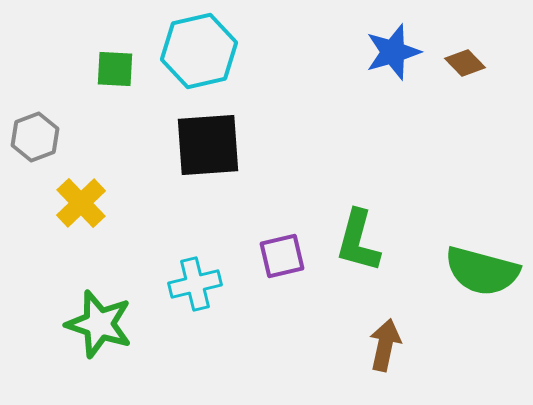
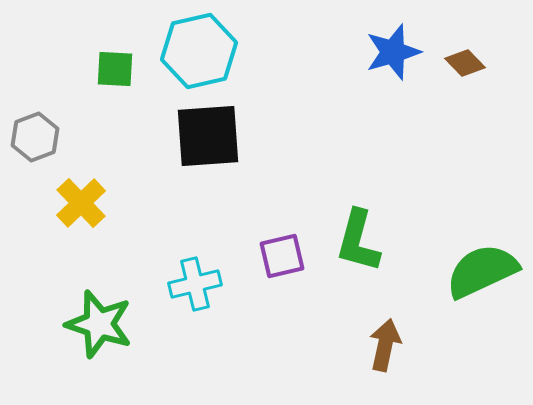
black square: moved 9 px up
green semicircle: rotated 140 degrees clockwise
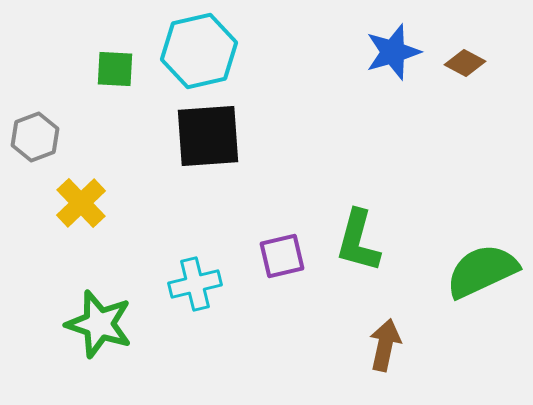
brown diamond: rotated 18 degrees counterclockwise
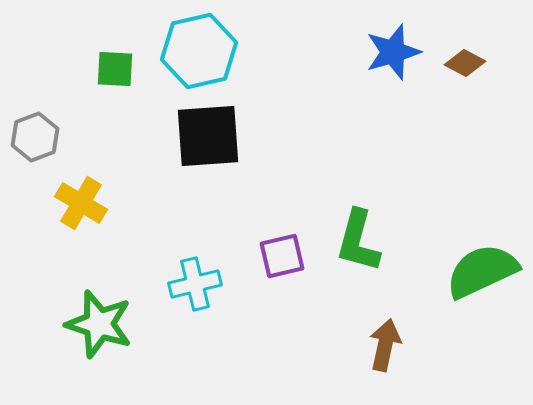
yellow cross: rotated 15 degrees counterclockwise
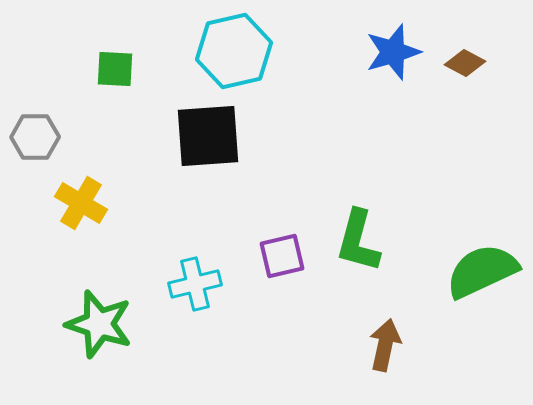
cyan hexagon: moved 35 px right
gray hexagon: rotated 21 degrees clockwise
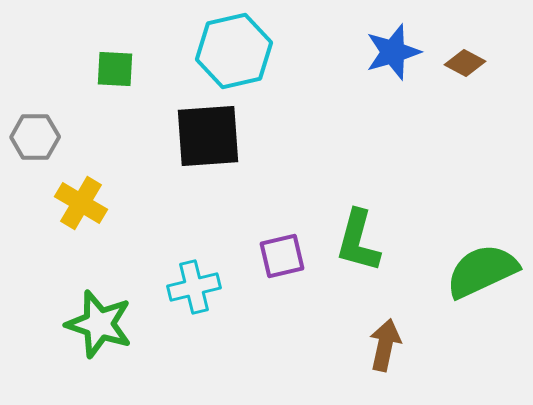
cyan cross: moved 1 px left, 3 px down
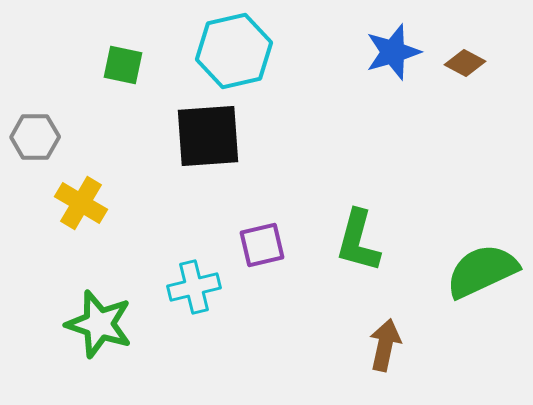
green square: moved 8 px right, 4 px up; rotated 9 degrees clockwise
purple square: moved 20 px left, 11 px up
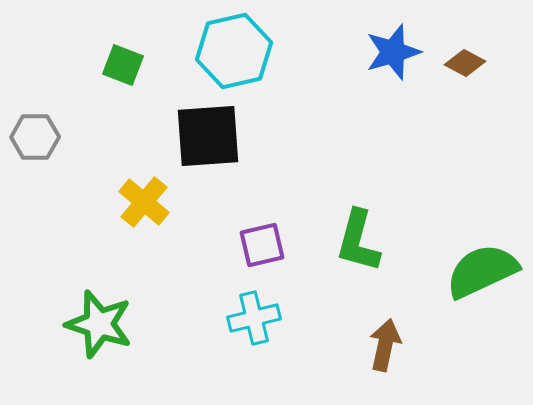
green square: rotated 9 degrees clockwise
yellow cross: moved 63 px right, 1 px up; rotated 9 degrees clockwise
cyan cross: moved 60 px right, 31 px down
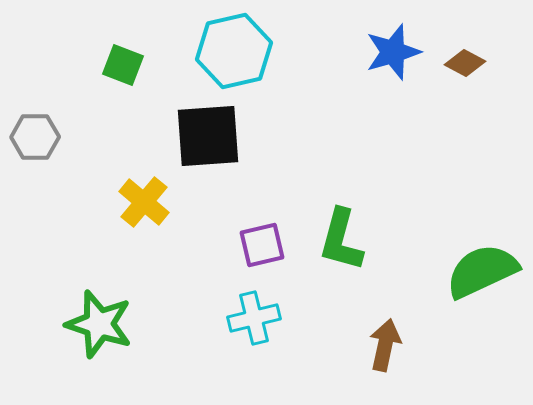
green L-shape: moved 17 px left, 1 px up
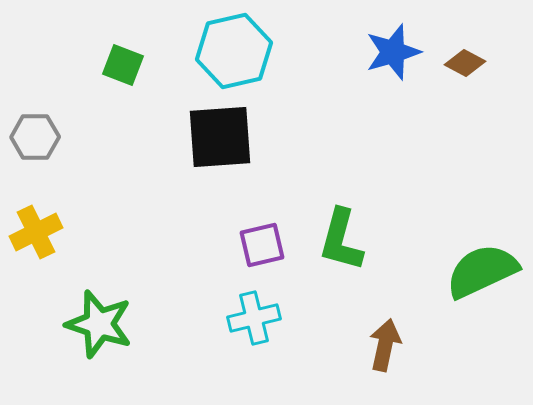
black square: moved 12 px right, 1 px down
yellow cross: moved 108 px left, 30 px down; rotated 24 degrees clockwise
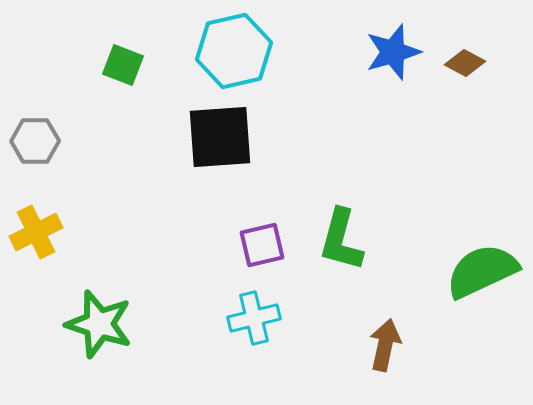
gray hexagon: moved 4 px down
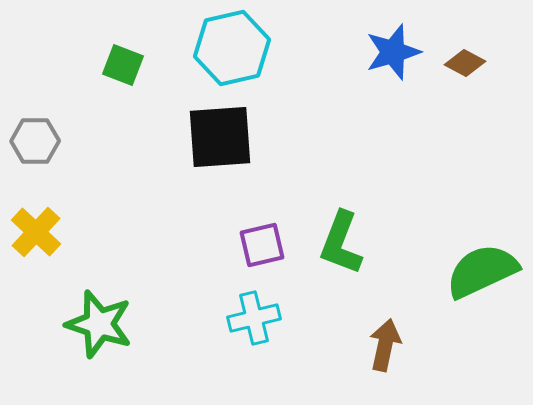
cyan hexagon: moved 2 px left, 3 px up
yellow cross: rotated 21 degrees counterclockwise
green L-shape: moved 3 px down; rotated 6 degrees clockwise
